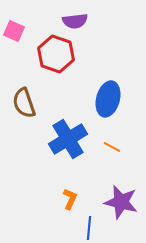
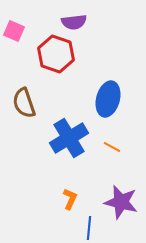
purple semicircle: moved 1 px left, 1 px down
blue cross: moved 1 px right, 1 px up
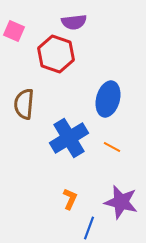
brown semicircle: moved 1 px down; rotated 24 degrees clockwise
blue line: rotated 15 degrees clockwise
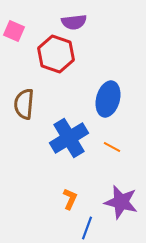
blue line: moved 2 px left
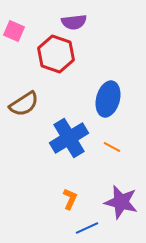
brown semicircle: rotated 128 degrees counterclockwise
blue line: rotated 45 degrees clockwise
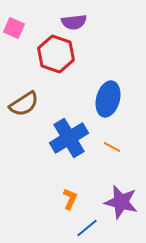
pink square: moved 3 px up
blue line: rotated 15 degrees counterclockwise
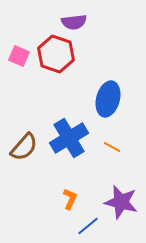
pink square: moved 5 px right, 28 px down
brown semicircle: moved 43 px down; rotated 16 degrees counterclockwise
blue line: moved 1 px right, 2 px up
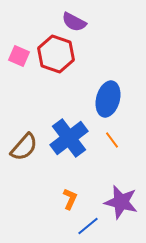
purple semicircle: rotated 35 degrees clockwise
blue cross: rotated 6 degrees counterclockwise
orange line: moved 7 px up; rotated 24 degrees clockwise
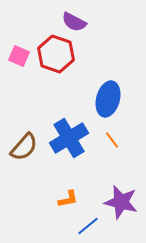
blue cross: rotated 6 degrees clockwise
orange L-shape: moved 2 px left; rotated 55 degrees clockwise
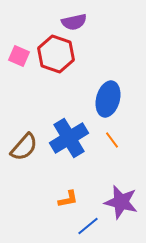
purple semicircle: rotated 40 degrees counterclockwise
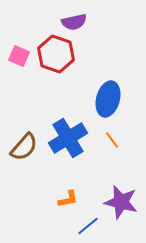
blue cross: moved 1 px left
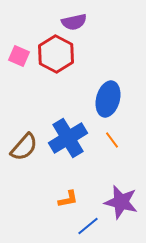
red hexagon: rotated 9 degrees clockwise
